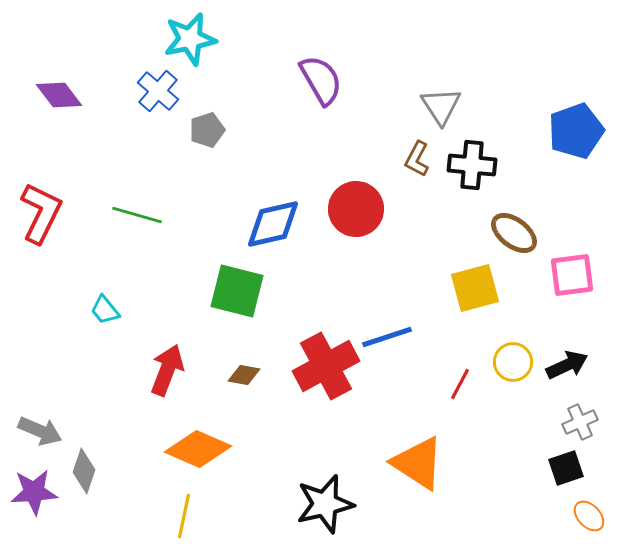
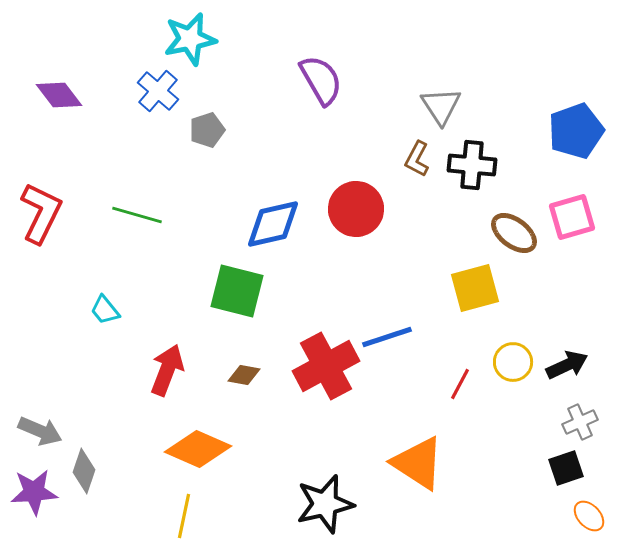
pink square: moved 58 px up; rotated 9 degrees counterclockwise
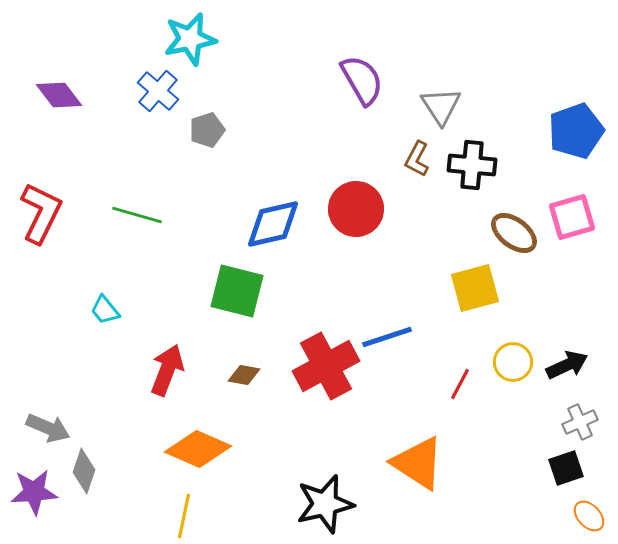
purple semicircle: moved 41 px right
gray arrow: moved 8 px right, 3 px up
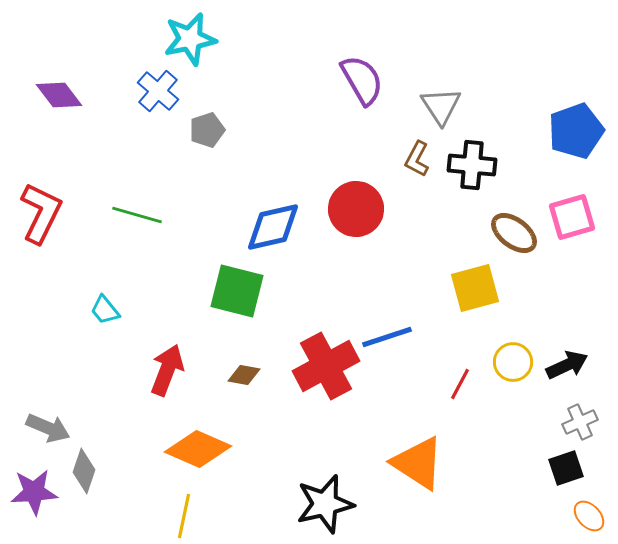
blue diamond: moved 3 px down
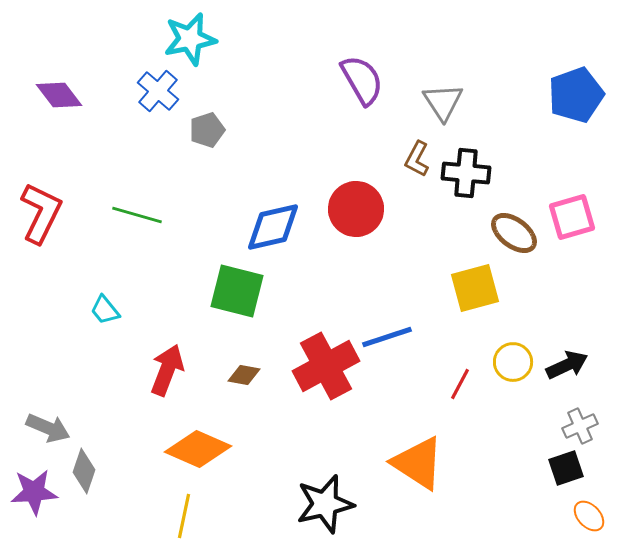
gray triangle: moved 2 px right, 4 px up
blue pentagon: moved 36 px up
black cross: moved 6 px left, 8 px down
gray cross: moved 4 px down
